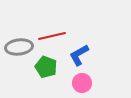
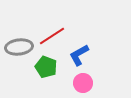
red line: rotated 20 degrees counterclockwise
pink circle: moved 1 px right
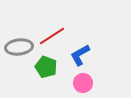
blue L-shape: moved 1 px right
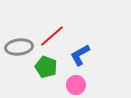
red line: rotated 8 degrees counterclockwise
pink circle: moved 7 px left, 2 px down
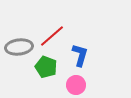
blue L-shape: rotated 135 degrees clockwise
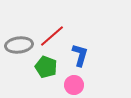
gray ellipse: moved 2 px up
pink circle: moved 2 px left
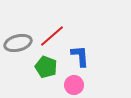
gray ellipse: moved 1 px left, 2 px up; rotated 8 degrees counterclockwise
blue L-shape: moved 1 px down; rotated 20 degrees counterclockwise
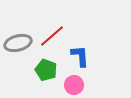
green pentagon: moved 3 px down
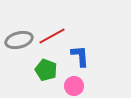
red line: rotated 12 degrees clockwise
gray ellipse: moved 1 px right, 3 px up
pink circle: moved 1 px down
